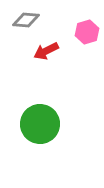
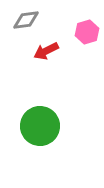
gray diamond: rotated 12 degrees counterclockwise
green circle: moved 2 px down
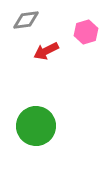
pink hexagon: moved 1 px left
green circle: moved 4 px left
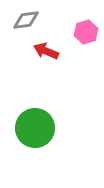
red arrow: rotated 50 degrees clockwise
green circle: moved 1 px left, 2 px down
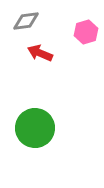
gray diamond: moved 1 px down
red arrow: moved 6 px left, 2 px down
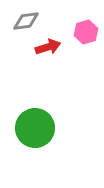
red arrow: moved 8 px right, 6 px up; rotated 140 degrees clockwise
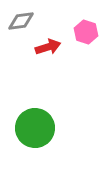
gray diamond: moved 5 px left
pink hexagon: rotated 25 degrees counterclockwise
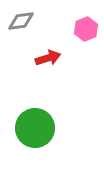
pink hexagon: moved 3 px up; rotated 20 degrees clockwise
red arrow: moved 11 px down
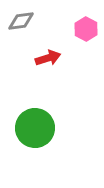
pink hexagon: rotated 10 degrees counterclockwise
